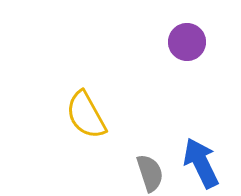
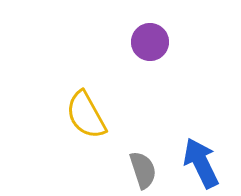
purple circle: moved 37 px left
gray semicircle: moved 7 px left, 3 px up
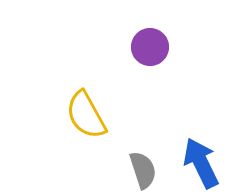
purple circle: moved 5 px down
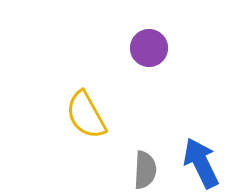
purple circle: moved 1 px left, 1 px down
gray semicircle: moved 2 px right; rotated 21 degrees clockwise
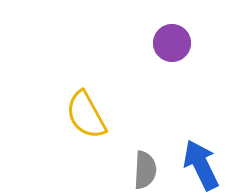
purple circle: moved 23 px right, 5 px up
blue arrow: moved 2 px down
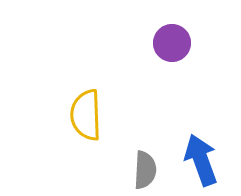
yellow semicircle: rotated 27 degrees clockwise
blue arrow: moved 5 px up; rotated 6 degrees clockwise
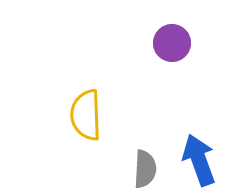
blue arrow: moved 2 px left
gray semicircle: moved 1 px up
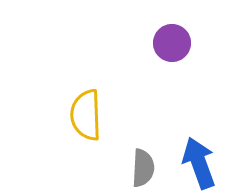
blue arrow: moved 3 px down
gray semicircle: moved 2 px left, 1 px up
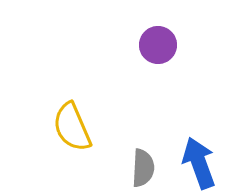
purple circle: moved 14 px left, 2 px down
yellow semicircle: moved 14 px left, 12 px down; rotated 21 degrees counterclockwise
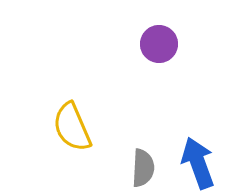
purple circle: moved 1 px right, 1 px up
blue arrow: moved 1 px left
